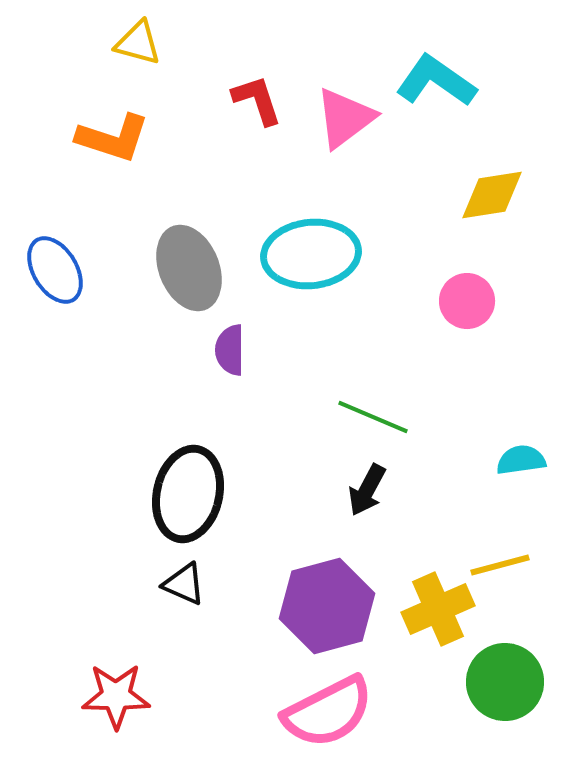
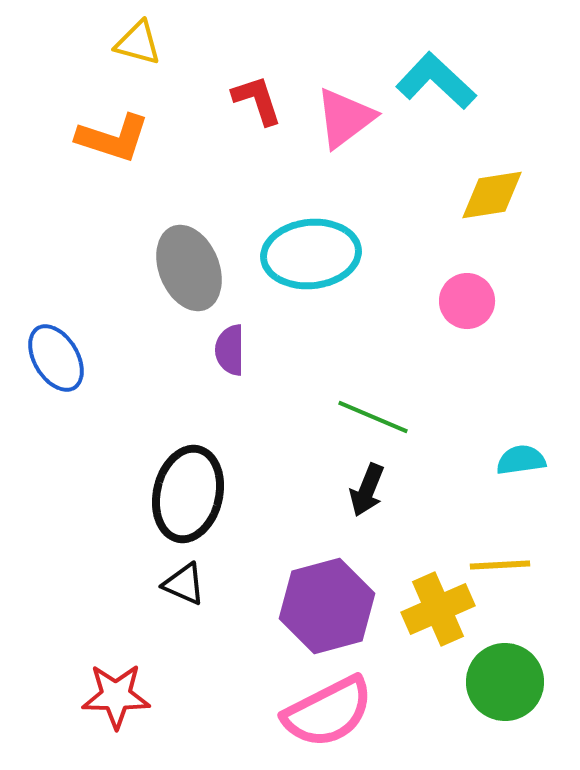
cyan L-shape: rotated 8 degrees clockwise
blue ellipse: moved 1 px right, 88 px down
black arrow: rotated 6 degrees counterclockwise
yellow line: rotated 12 degrees clockwise
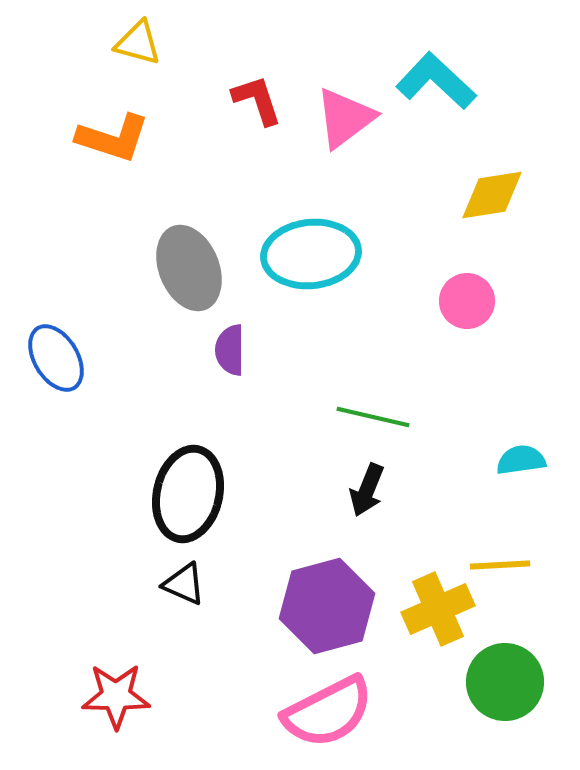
green line: rotated 10 degrees counterclockwise
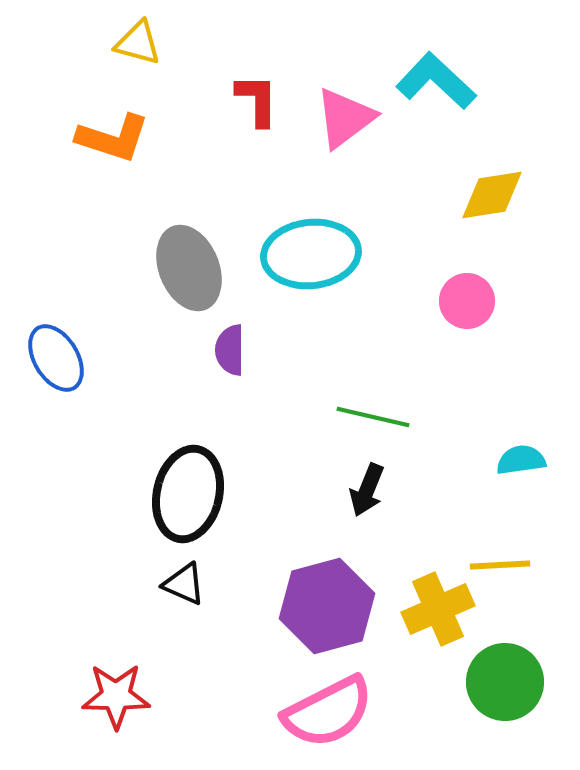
red L-shape: rotated 18 degrees clockwise
